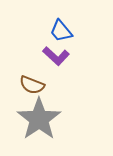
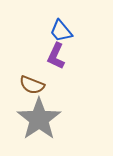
purple L-shape: rotated 72 degrees clockwise
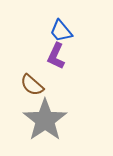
brown semicircle: rotated 20 degrees clockwise
gray star: moved 6 px right, 1 px down
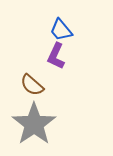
blue trapezoid: moved 1 px up
gray star: moved 11 px left, 4 px down
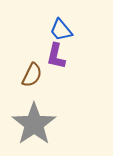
purple L-shape: rotated 12 degrees counterclockwise
brown semicircle: moved 10 px up; rotated 105 degrees counterclockwise
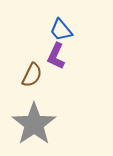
purple L-shape: rotated 12 degrees clockwise
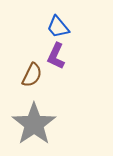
blue trapezoid: moved 3 px left, 3 px up
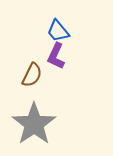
blue trapezoid: moved 4 px down
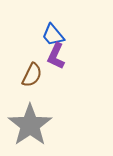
blue trapezoid: moved 5 px left, 4 px down
gray star: moved 4 px left, 1 px down
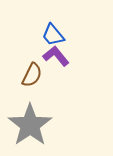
purple L-shape: rotated 116 degrees clockwise
